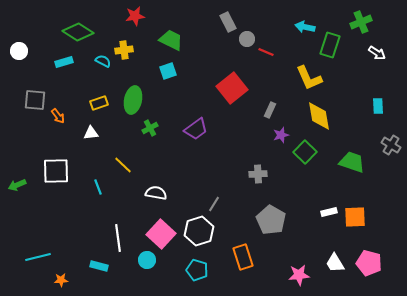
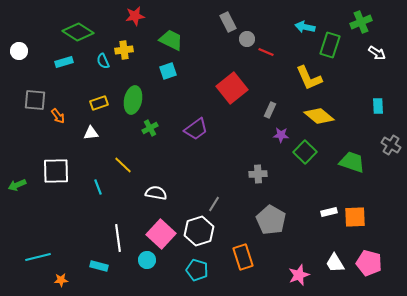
cyan semicircle at (103, 61): rotated 140 degrees counterclockwise
yellow diamond at (319, 116): rotated 40 degrees counterclockwise
purple star at (281, 135): rotated 21 degrees clockwise
pink star at (299, 275): rotated 15 degrees counterclockwise
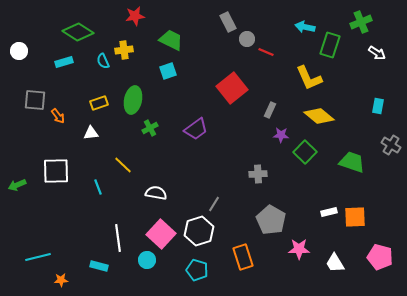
cyan rectangle at (378, 106): rotated 14 degrees clockwise
pink pentagon at (369, 263): moved 11 px right, 6 px up
pink star at (299, 275): moved 26 px up; rotated 20 degrees clockwise
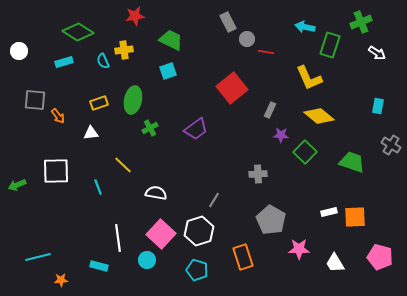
red line at (266, 52): rotated 14 degrees counterclockwise
gray line at (214, 204): moved 4 px up
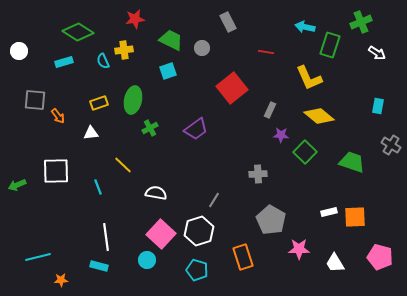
red star at (135, 16): moved 3 px down
gray circle at (247, 39): moved 45 px left, 9 px down
white line at (118, 238): moved 12 px left, 1 px up
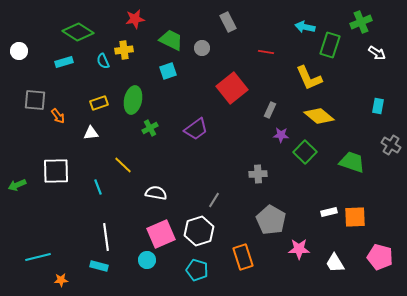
pink square at (161, 234): rotated 24 degrees clockwise
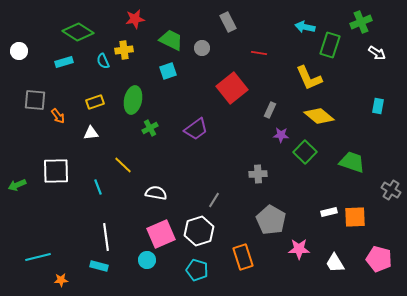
red line at (266, 52): moved 7 px left, 1 px down
yellow rectangle at (99, 103): moved 4 px left, 1 px up
gray cross at (391, 145): moved 45 px down
pink pentagon at (380, 257): moved 1 px left, 2 px down
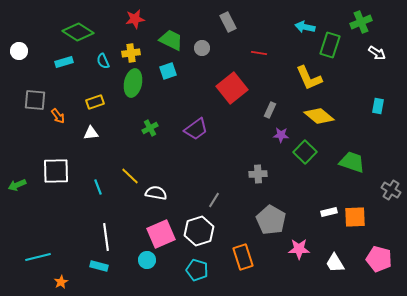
yellow cross at (124, 50): moved 7 px right, 3 px down
green ellipse at (133, 100): moved 17 px up
yellow line at (123, 165): moved 7 px right, 11 px down
orange star at (61, 280): moved 2 px down; rotated 24 degrees counterclockwise
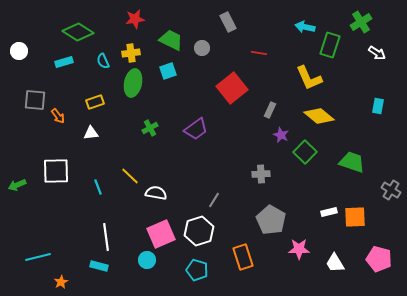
green cross at (361, 22): rotated 10 degrees counterclockwise
purple star at (281, 135): rotated 21 degrees clockwise
gray cross at (258, 174): moved 3 px right
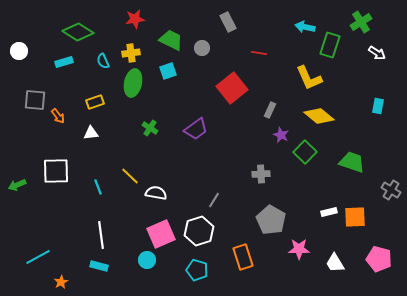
green cross at (150, 128): rotated 28 degrees counterclockwise
white line at (106, 237): moved 5 px left, 2 px up
cyan line at (38, 257): rotated 15 degrees counterclockwise
